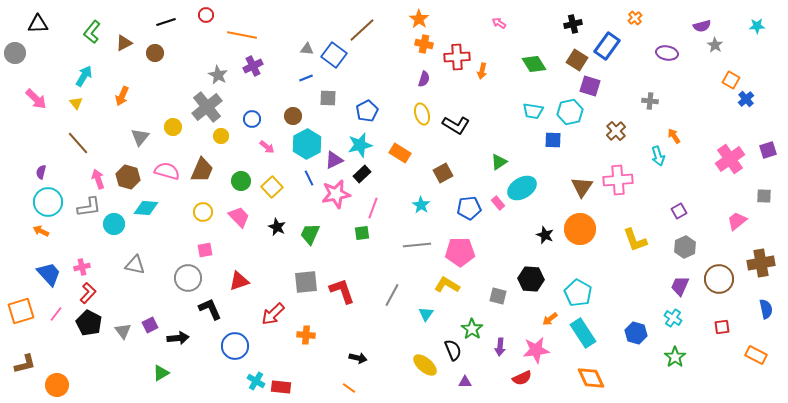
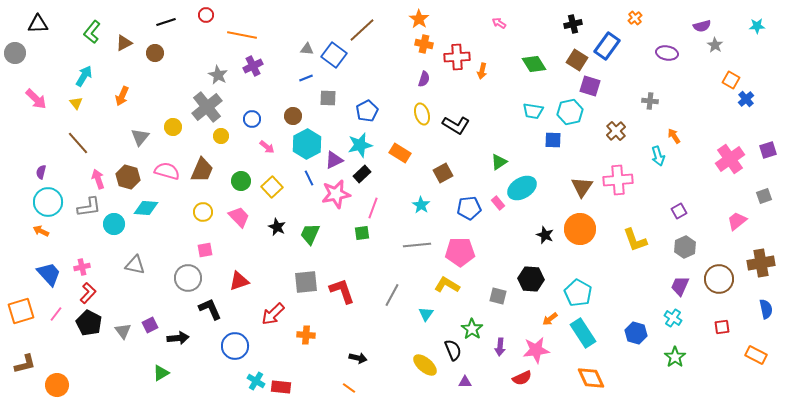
gray square at (764, 196): rotated 21 degrees counterclockwise
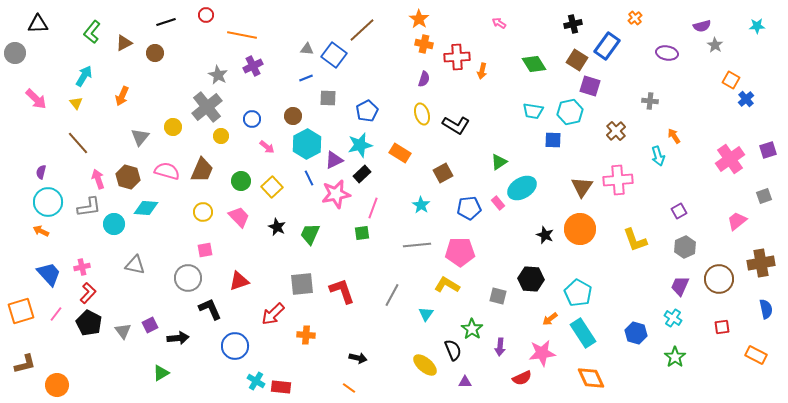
gray square at (306, 282): moved 4 px left, 2 px down
pink star at (536, 350): moved 6 px right, 3 px down
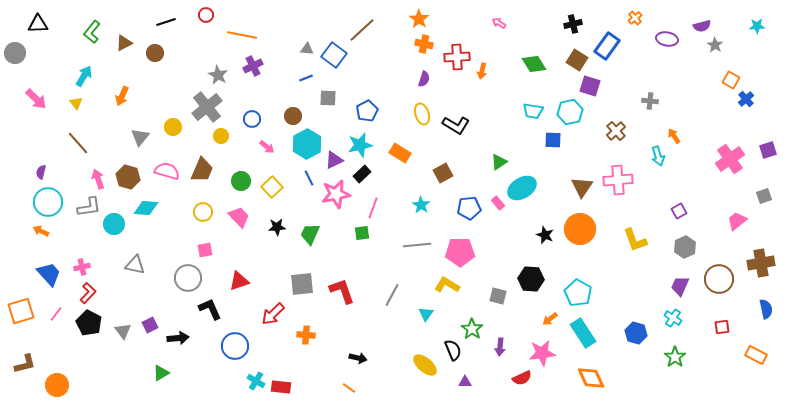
purple ellipse at (667, 53): moved 14 px up
black star at (277, 227): rotated 30 degrees counterclockwise
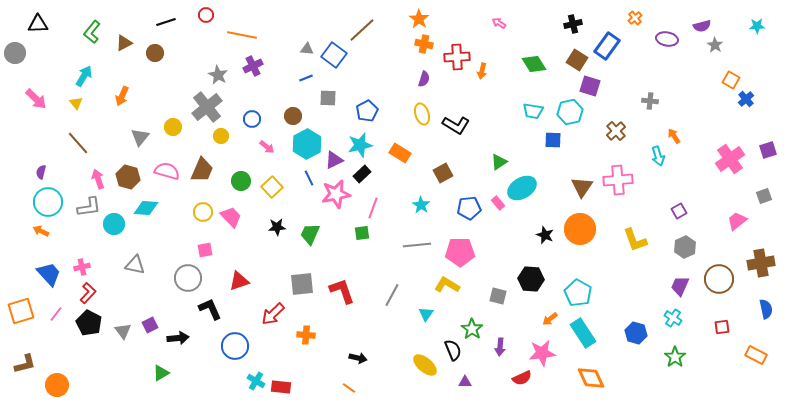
pink trapezoid at (239, 217): moved 8 px left
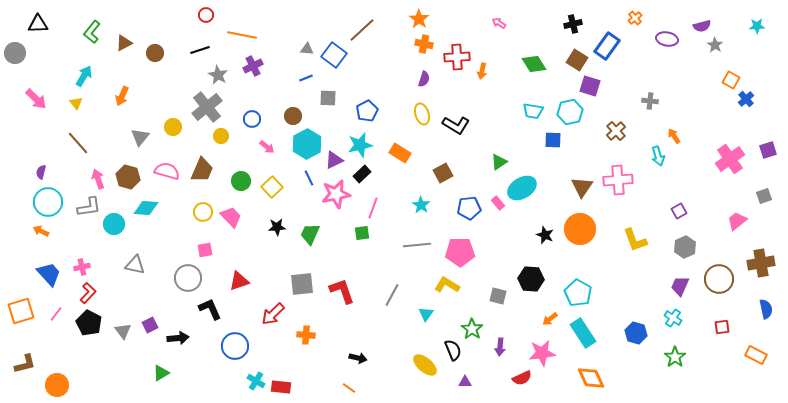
black line at (166, 22): moved 34 px right, 28 px down
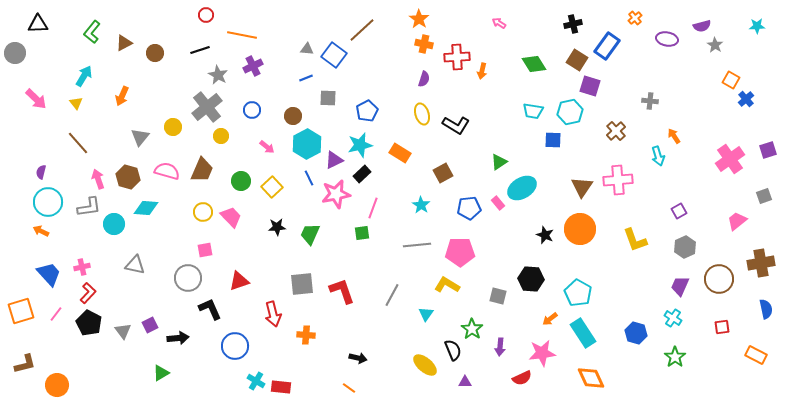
blue circle at (252, 119): moved 9 px up
red arrow at (273, 314): rotated 60 degrees counterclockwise
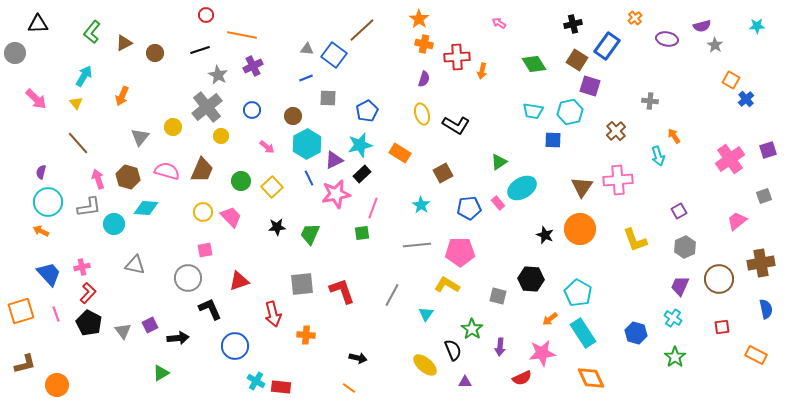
pink line at (56, 314): rotated 56 degrees counterclockwise
